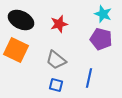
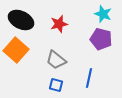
orange square: rotated 15 degrees clockwise
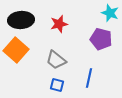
cyan star: moved 7 px right, 1 px up
black ellipse: rotated 30 degrees counterclockwise
blue square: moved 1 px right
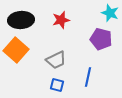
red star: moved 2 px right, 4 px up
gray trapezoid: rotated 65 degrees counterclockwise
blue line: moved 1 px left, 1 px up
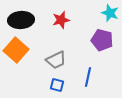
purple pentagon: moved 1 px right, 1 px down
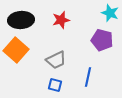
blue square: moved 2 px left
